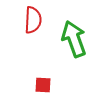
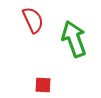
red semicircle: rotated 28 degrees counterclockwise
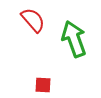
red semicircle: rotated 16 degrees counterclockwise
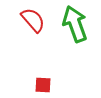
green arrow: moved 1 px right, 15 px up
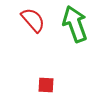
red square: moved 3 px right
